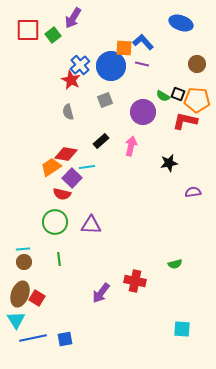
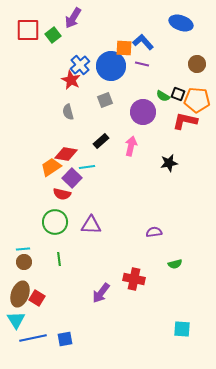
purple semicircle at (193, 192): moved 39 px left, 40 px down
red cross at (135, 281): moved 1 px left, 2 px up
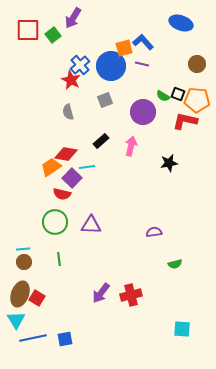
orange square at (124, 48): rotated 18 degrees counterclockwise
red cross at (134, 279): moved 3 px left, 16 px down; rotated 25 degrees counterclockwise
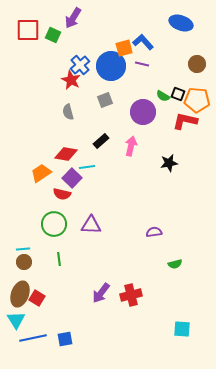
green square at (53, 35): rotated 28 degrees counterclockwise
orange trapezoid at (51, 167): moved 10 px left, 6 px down
green circle at (55, 222): moved 1 px left, 2 px down
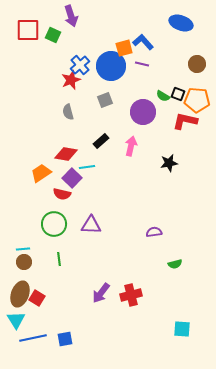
purple arrow at (73, 18): moved 2 px left, 2 px up; rotated 50 degrees counterclockwise
red star at (71, 80): rotated 24 degrees clockwise
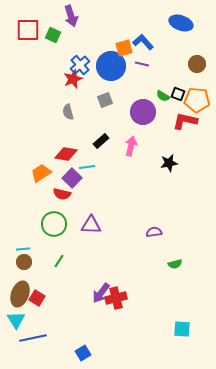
red star at (71, 80): moved 2 px right, 1 px up
green line at (59, 259): moved 2 px down; rotated 40 degrees clockwise
red cross at (131, 295): moved 15 px left, 3 px down
blue square at (65, 339): moved 18 px right, 14 px down; rotated 21 degrees counterclockwise
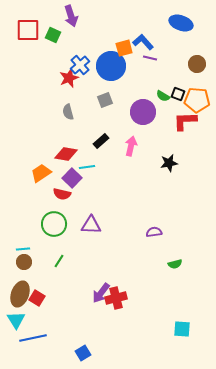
purple line at (142, 64): moved 8 px right, 6 px up
red star at (73, 79): moved 4 px left, 1 px up
red L-shape at (185, 121): rotated 15 degrees counterclockwise
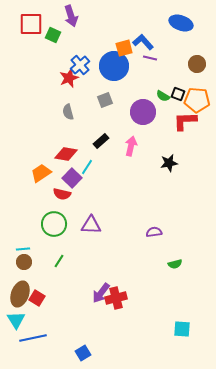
red square at (28, 30): moved 3 px right, 6 px up
blue circle at (111, 66): moved 3 px right
cyan line at (87, 167): rotated 49 degrees counterclockwise
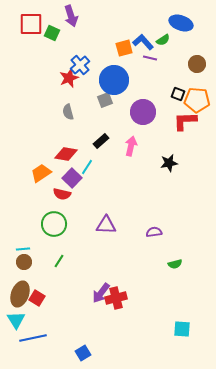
green square at (53, 35): moved 1 px left, 2 px up
blue circle at (114, 66): moved 14 px down
green semicircle at (163, 96): moved 56 px up; rotated 64 degrees counterclockwise
purple triangle at (91, 225): moved 15 px right
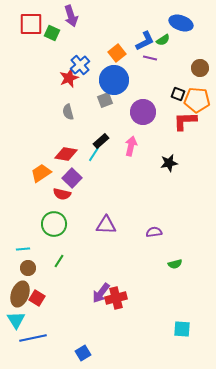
blue L-shape at (143, 42): moved 2 px right, 1 px up; rotated 105 degrees clockwise
orange square at (124, 48): moved 7 px left, 5 px down; rotated 24 degrees counterclockwise
brown circle at (197, 64): moved 3 px right, 4 px down
cyan line at (87, 167): moved 7 px right, 13 px up
brown circle at (24, 262): moved 4 px right, 6 px down
